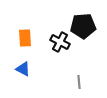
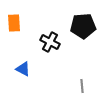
orange rectangle: moved 11 px left, 15 px up
black cross: moved 10 px left
gray line: moved 3 px right, 4 px down
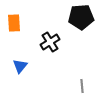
black pentagon: moved 2 px left, 9 px up
black cross: rotated 30 degrees clockwise
blue triangle: moved 3 px left, 3 px up; rotated 42 degrees clockwise
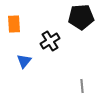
orange rectangle: moved 1 px down
black cross: moved 1 px up
blue triangle: moved 4 px right, 5 px up
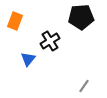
orange rectangle: moved 1 px right, 3 px up; rotated 24 degrees clockwise
blue triangle: moved 4 px right, 2 px up
gray line: moved 2 px right; rotated 40 degrees clockwise
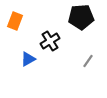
blue triangle: rotated 21 degrees clockwise
gray line: moved 4 px right, 25 px up
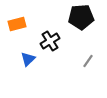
orange rectangle: moved 2 px right, 3 px down; rotated 54 degrees clockwise
blue triangle: rotated 14 degrees counterclockwise
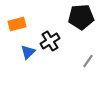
blue triangle: moved 7 px up
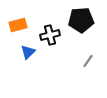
black pentagon: moved 3 px down
orange rectangle: moved 1 px right, 1 px down
black cross: moved 6 px up; rotated 18 degrees clockwise
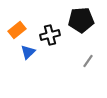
orange rectangle: moved 1 px left, 5 px down; rotated 24 degrees counterclockwise
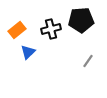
black cross: moved 1 px right, 6 px up
